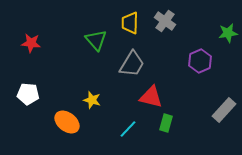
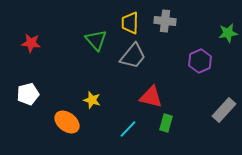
gray cross: rotated 30 degrees counterclockwise
gray trapezoid: moved 1 px right, 8 px up; rotated 8 degrees clockwise
white pentagon: rotated 20 degrees counterclockwise
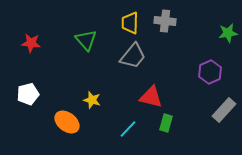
green triangle: moved 10 px left
purple hexagon: moved 10 px right, 11 px down
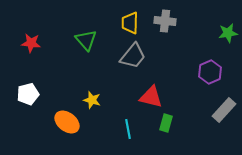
cyan line: rotated 54 degrees counterclockwise
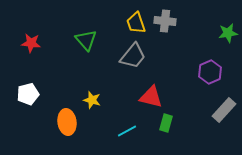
yellow trapezoid: moved 6 px right; rotated 20 degrees counterclockwise
orange ellipse: rotated 45 degrees clockwise
cyan line: moved 1 px left, 2 px down; rotated 72 degrees clockwise
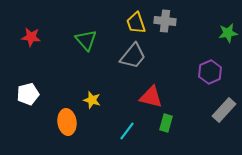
red star: moved 6 px up
cyan line: rotated 24 degrees counterclockwise
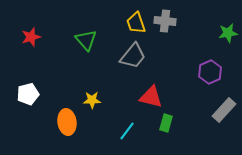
red star: rotated 24 degrees counterclockwise
yellow star: rotated 18 degrees counterclockwise
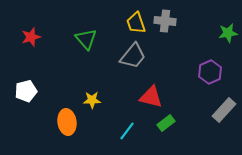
green triangle: moved 1 px up
white pentagon: moved 2 px left, 3 px up
green rectangle: rotated 36 degrees clockwise
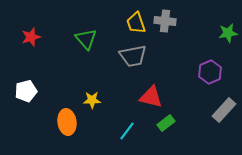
gray trapezoid: rotated 40 degrees clockwise
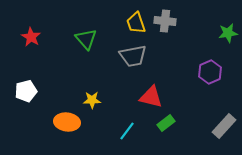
red star: rotated 24 degrees counterclockwise
gray rectangle: moved 16 px down
orange ellipse: rotated 75 degrees counterclockwise
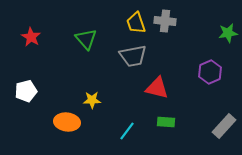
red triangle: moved 6 px right, 9 px up
green rectangle: moved 1 px up; rotated 42 degrees clockwise
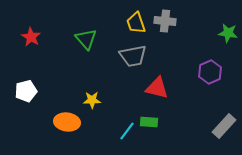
green star: rotated 18 degrees clockwise
green rectangle: moved 17 px left
